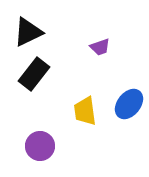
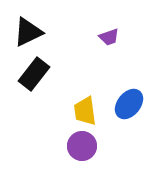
purple trapezoid: moved 9 px right, 10 px up
purple circle: moved 42 px right
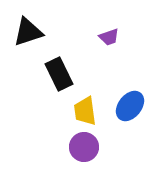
black triangle: rotated 8 degrees clockwise
black rectangle: moved 25 px right; rotated 64 degrees counterclockwise
blue ellipse: moved 1 px right, 2 px down
purple circle: moved 2 px right, 1 px down
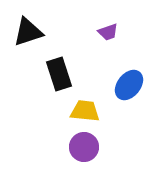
purple trapezoid: moved 1 px left, 5 px up
black rectangle: rotated 8 degrees clockwise
blue ellipse: moved 1 px left, 21 px up
yellow trapezoid: rotated 104 degrees clockwise
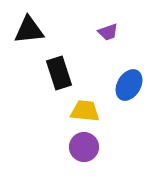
black triangle: moved 1 px right, 2 px up; rotated 12 degrees clockwise
black rectangle: moved 1 px up
blue ellipse: rotated 8 degrees counterclockwise
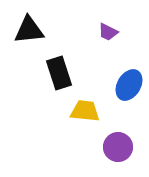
purple trapezoid: rotated 45 degrees clockwise
purple circle: moved 34 px right
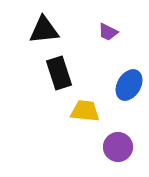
black triangle: moved 15 px right
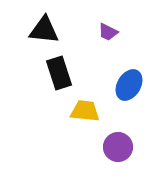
black triangle: rotated 12 degrees clockwise
